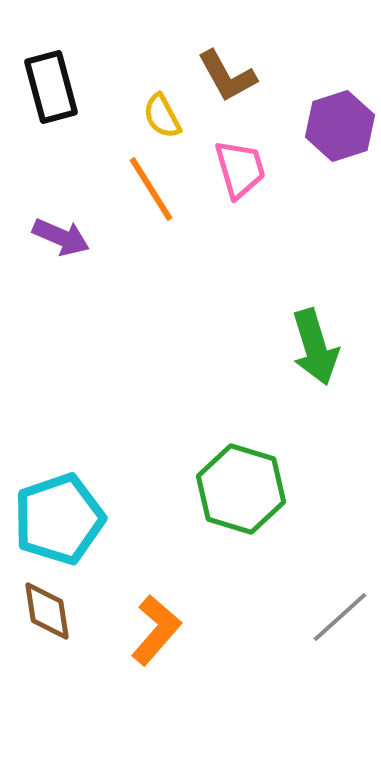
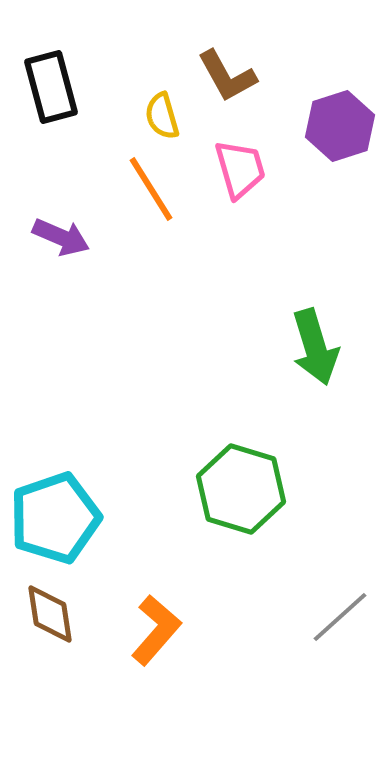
yellow semicircle: rotated 12 degrees clockwise
cyan pentagon: moved 4 px left, 1 px up
brown diamond: moved 3 px right, 3 px down
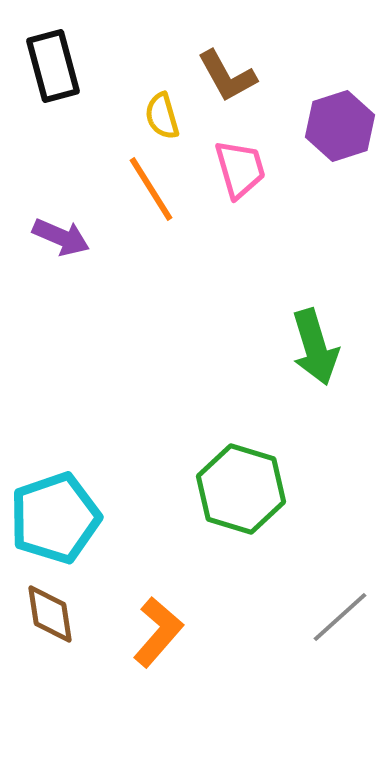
black rectangle: moved 2 px right, 21 px up
orange L-shape: moved 2 px right, 2 px down
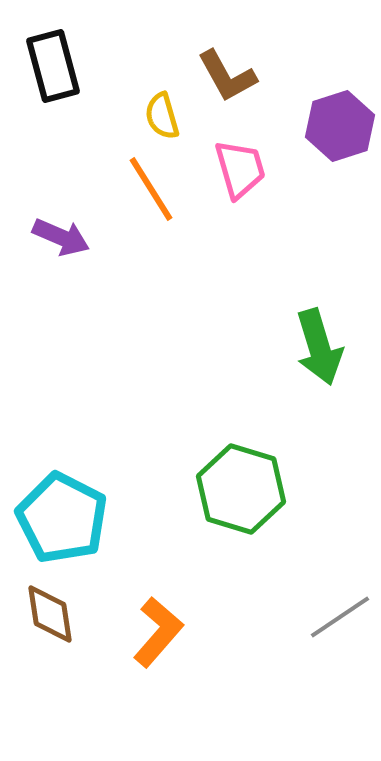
green arrow: moved 4 px right
cyan pentagon: moved 7 px right; rotated 26 degrees counterclockwise
gray line: rotated 8 degrees clockwise
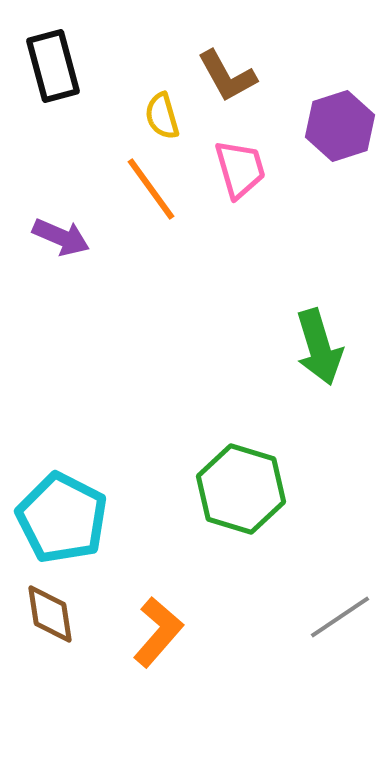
orange line: rotated 4 degrees counterclockwise
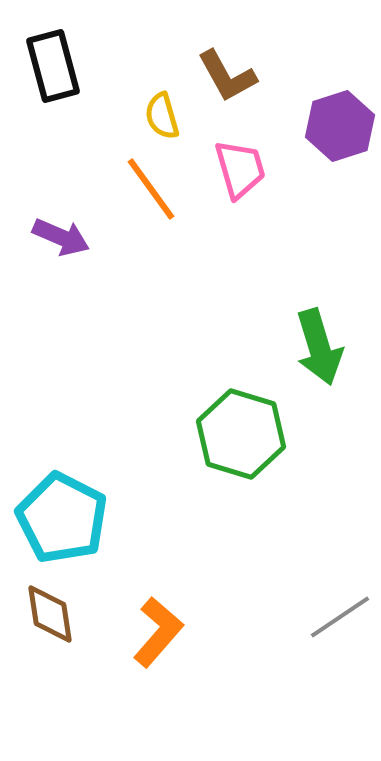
green hexagon: moved 55 px up
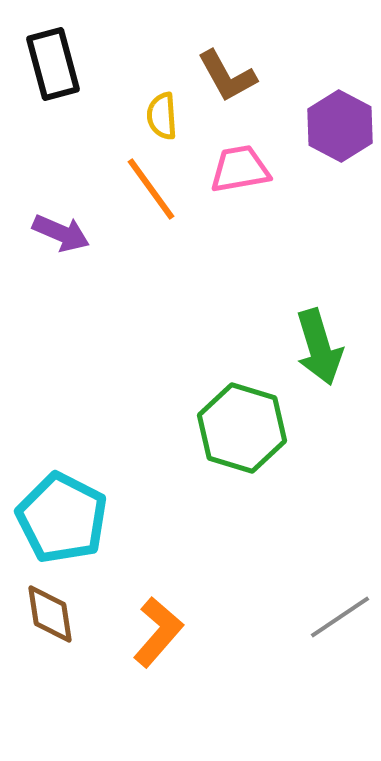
black rectangle: moved 2 px up
yellow semicircle: rotated 12 degrees clockwise
purple hexagon: rotated 14 degrees counterclockwise
pink trapezoid: rotated 84 degrees counterclockwise
purple arrow: moved 4 px up
green hexagon: moved 1 px right, 6 px up
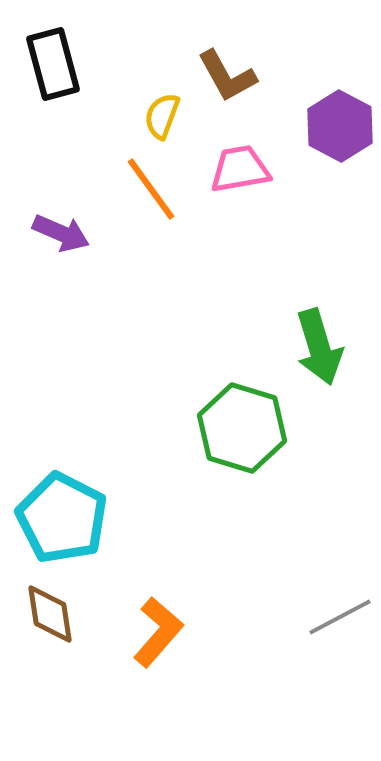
yellow semicircle: rotated 24 degrees clockwise
gray line: rotated 6 degrees clockwise
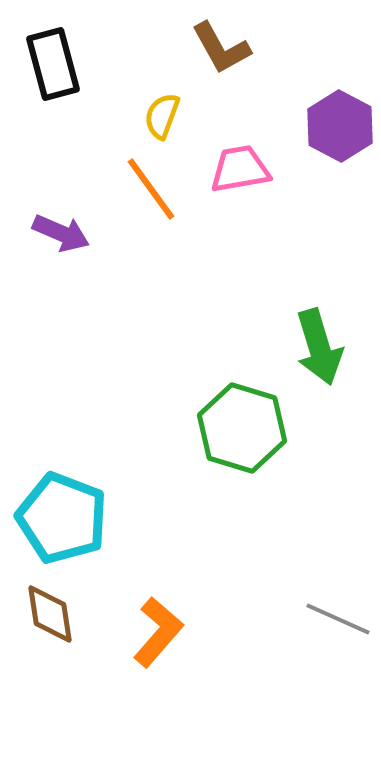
brown L-shape: moved 6 px left, 28 px up
cyan pentagon: rotated 6 degrees counterclockwise
gray line: moved 2 px left, 2 px down; rotated 52 degrees clockwise
